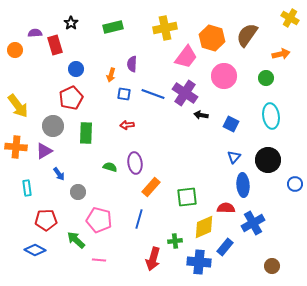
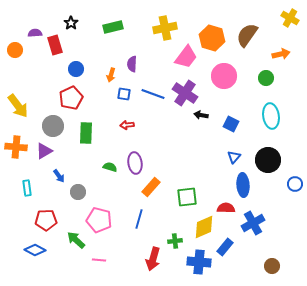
blue arrow at (59, 174): moved 2 px down
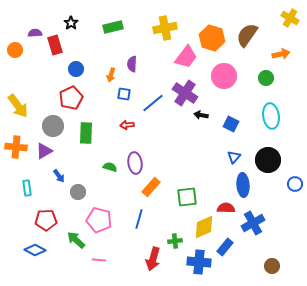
blue line at (153, 94): moved 9 px down; rotated 60 degrees counterclockwise
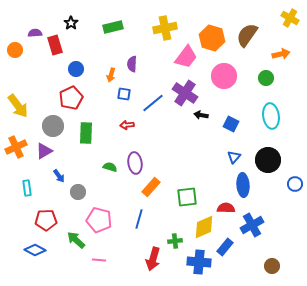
orange cross at (16, 147): rotated 30 degrees counterclockwise
blue cross at (253, 223): moved 1 px left, 2 px down
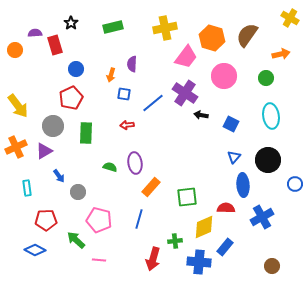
blue cross at (252, 225): moved 10 px right, 8 px up
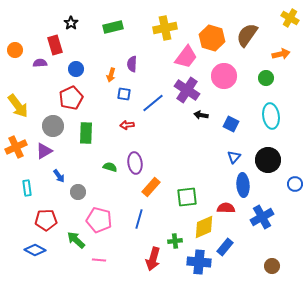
purple semicircle at (35, 33): moved 5 px right, 30 px down
purple cross at (185, 93): moved 2 px right, 3 px up
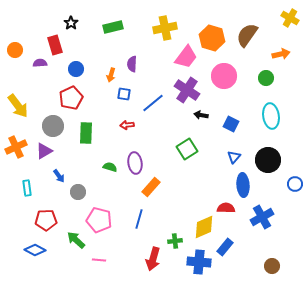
green square at (187, 197): moved 48 px up; rotated 25 degrees counterclockwise
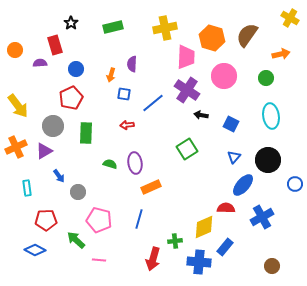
pink trapezoid at (186, 57): rotated 35 degrees counterclockwise
green semicircle at (110, 167): moved 3 px up
blue ellipse at (243, 185): rotated 45 degrees clockwise
orange rectangle at (151, 187): rotated 24 degrees clockwise
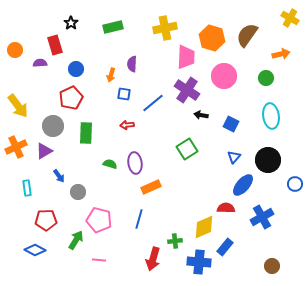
green arrow at (76, 240): rotated 78 degrees clockwise
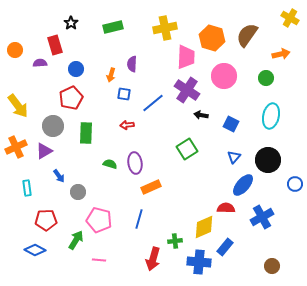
cyan ellipse at (271, 116): rotated 20 degrees clockwise
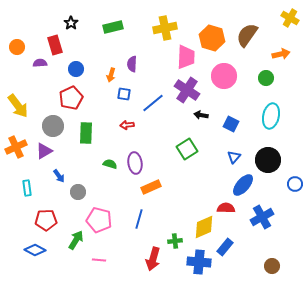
orange circle at (15, 50): moved 2 px right, 3 px up
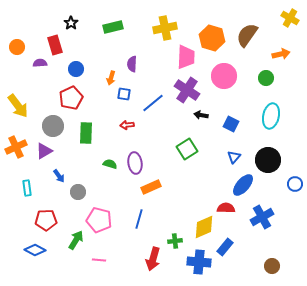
orange arrow at (111, 75): moved 3 px down
